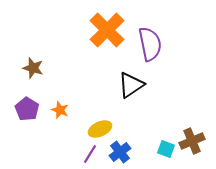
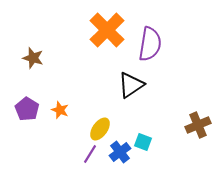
purple semicircle: rotated 20 degrees clockwise
brown star: moved 10 px up
yellow ellipse: rotated 30 degrees counterclockwise
brown cross: moved 6 px right, 16 px up
cyan square: moved 23 px left, 7 px up
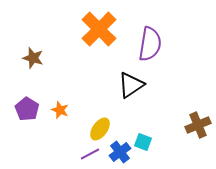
orange cross: moved 8 px left, 1 px up
purple line: rotated 30 degrees clockwise
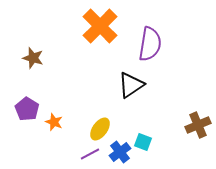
orange cross: moved 1 px right, 3 px up
orange star: moved 6 px left, 12 px down
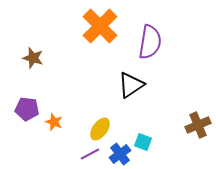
purple semicircle: moved 2 px up
purple pentagon: rotated 25 degrees counterclockwise
blue cross: moved 2 px down
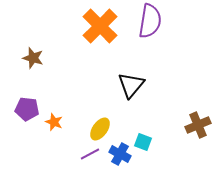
purple semicircle: moved 21 px up
black triangle: rotated 16 degrees counterclockwise
blue cross: rotated 25 degrees counterclockwise
